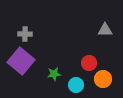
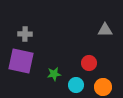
purple square: rotated 28 degrees counterclockwise
orange circle: moved 8 px down
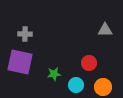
purple square: moved 1 px left, 1 px down
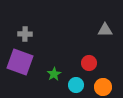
purple square: rotated 8 degrees clockwise
green star: rotated 24 degrees counterclockwise
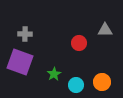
red circle: moved 10 px left, 20 px up
orange circle: moved 1 px left, 5 px up
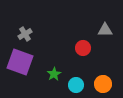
gray cross: rotated 32 degrees counterclockwise
red circle: moved 4 px right, 5 px down
orange circle: moved 1 px right, 2 px down
